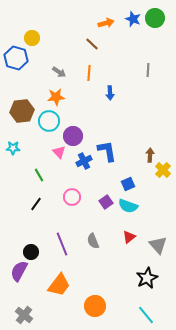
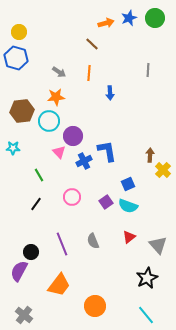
blue star: moved 4 px left, 1 px up; rotated 28 degrees clockwise
yellow circle: moved 13 px left, 6 px up
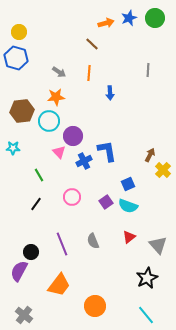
brown arrow: rotated 24 degrees clockwise
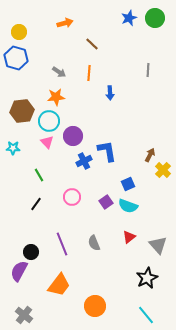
orange arrow: moved 41 px left
pink triangle: moved 12 px left, 10 px up
gray semicircle: moved 1 px right, 2 px down
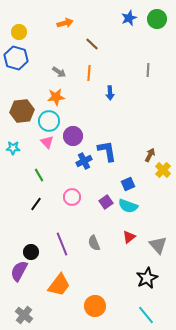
green circle: moved 2 px right, 1 px down
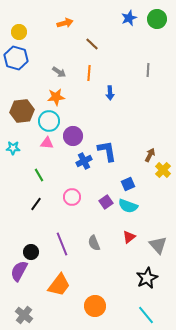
pink triangle: moved 1 px down; rotated 40 degrees counterclockwise
